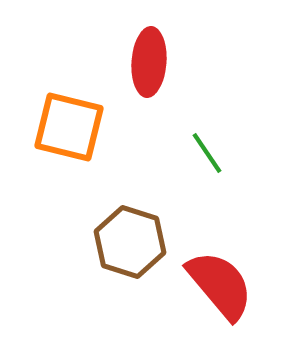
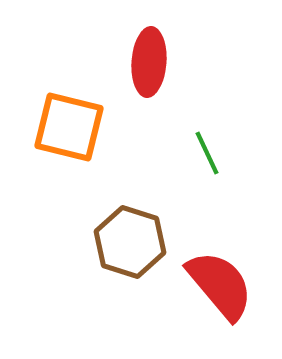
green line: rotated 9 degrees clockwise
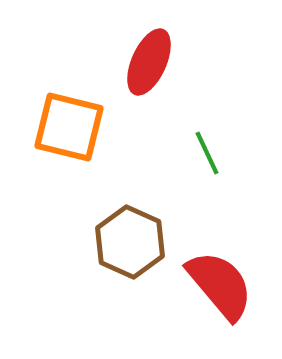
red ellipse: rotated 20 degrees clockwise
brown hexagon: rotated 6 degrees clockwise
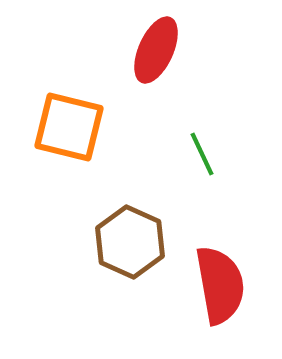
red ellipse: moved 7 px right, 12 px up
green line: moved 5 px left, 1 px down
red semicircle: rotated 30 degrees clockwise
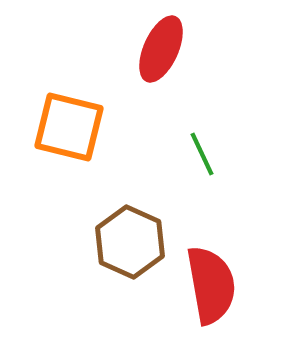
red ellipse: moved 5 px right, 1 px up
red semicircle: moved 9 px left
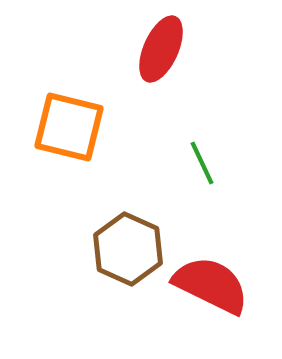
green line: moved 9 px down
brown hexagon: moved 2 px left, 7 px down
red semicircle: rotated 54 degrees counterclockwise
